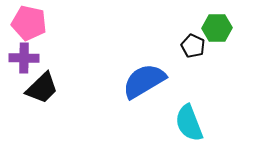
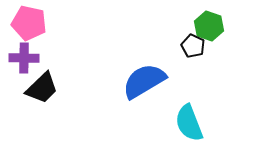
green hexagon: moved 8 px left, 2 px up; rotated 20 degrees clockwise
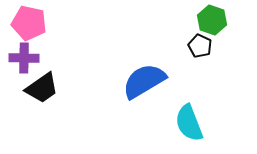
green hexagon: moved 3 px right, 6 px up
black pentagon: moved 7 px right
black trapezoid: rotated 9 degrees clockwise
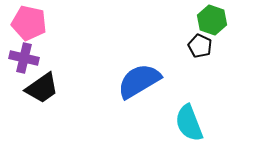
purple cross: rotated 12 degrees clockwise
blue semicircle: moved 5 px left
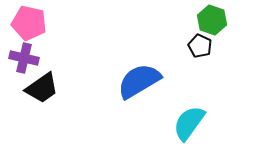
cyan semicircle: rotated 57 degrees clockwise
